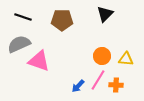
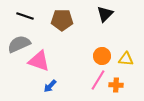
black line: moved 2 px right, 1 px up
blue arrow: moved 28 px left
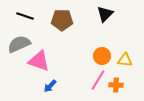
yellow triangle: moved 1 px left, 1 px down
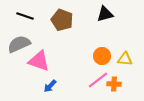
black triangle: rotated 30 degrees clockwise
brown pentagon: rotated 20 degrees clockwise
yellow triangle: moved 1 px up
pink line: rotated 20 degrees clockwise
orange cross: moved 2 px left, 1 px up
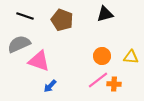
yellow triangle: moved 6 px right, 2 px up
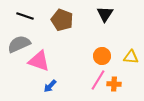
black triangle: rotated 42 degrees counterclockwise
pink line: rotated 20 degrees counterclockwise
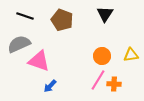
yellow triangle: moved 2 px up; rotated 14 degrees counterclockwise
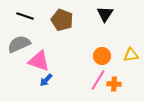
blue arrow: moved 4 px left, 6 px up
